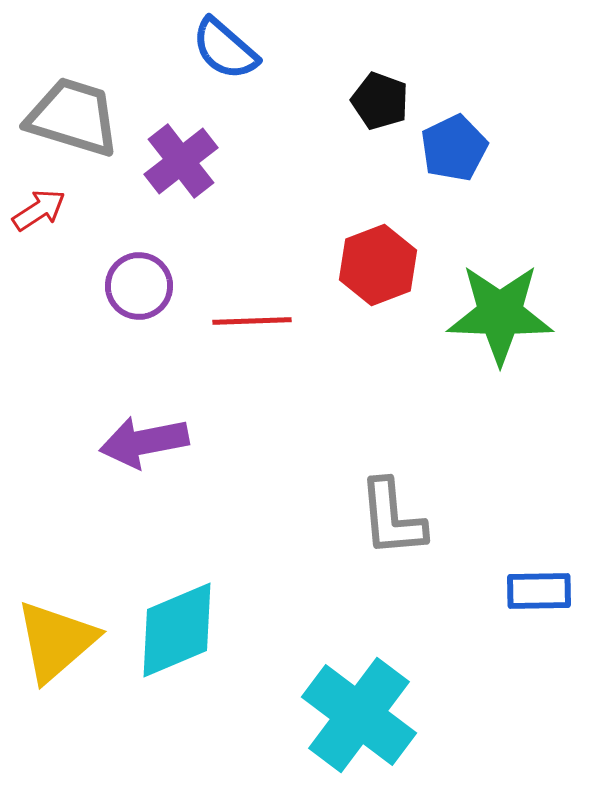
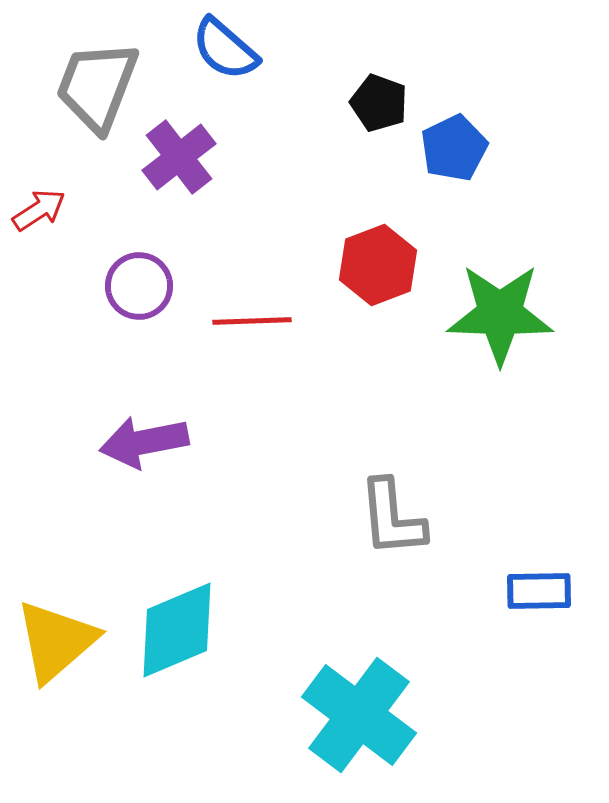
black pentagon: moved 1 px left, 2 px down
gray trapezoid: moved 24 px right, 31 px up; rotated 86 degrees counterclockwise
purple cross: moved 2 px left, 4 px up
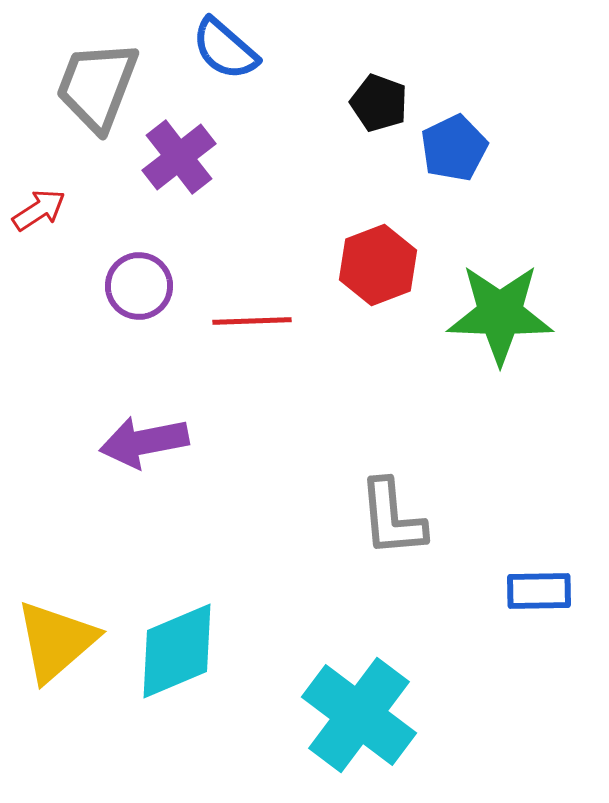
cyan diamond: moved 21 px down
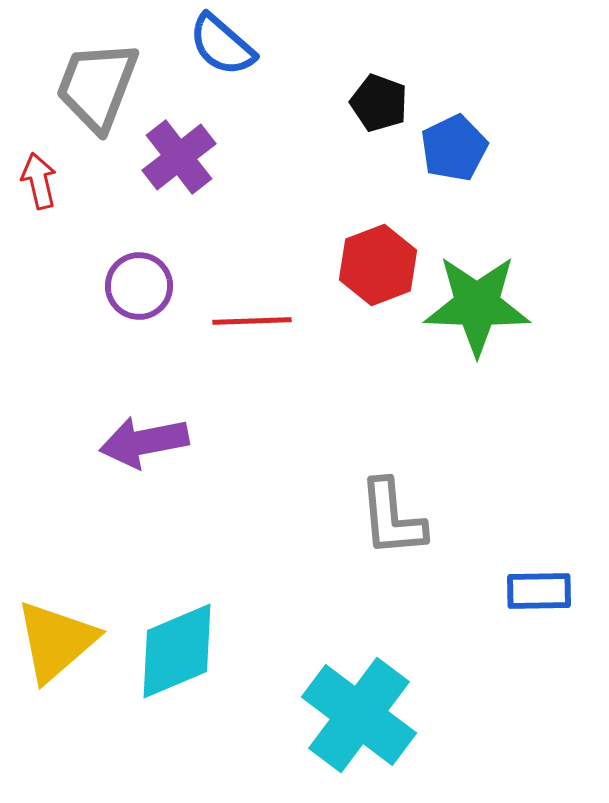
blue semicircle: moved 3 px left, 4 px up
red arrow: moved 29 px up; rotated 70 degrees counterclockwise
green star: moved 23 px left, 9 px up
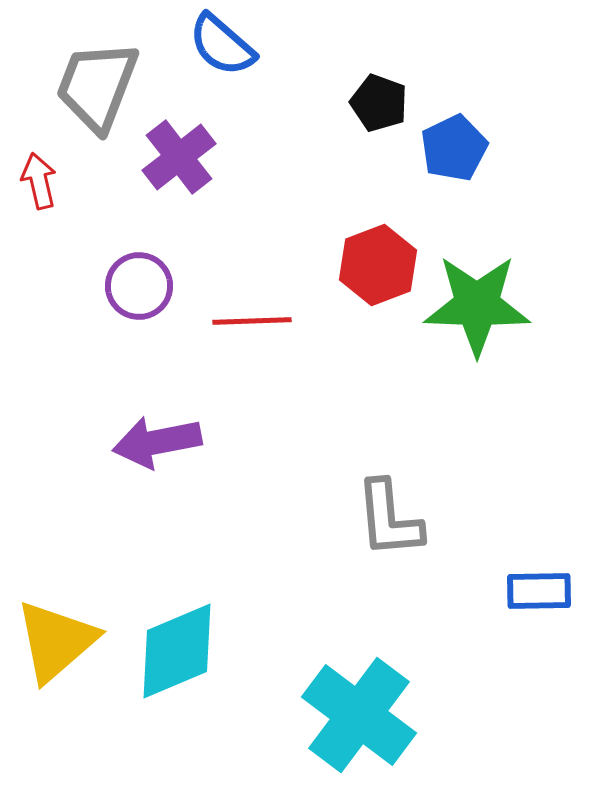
purple arrow: moved 13 px right
gray L-shape: moved 3 px left, 1 px down
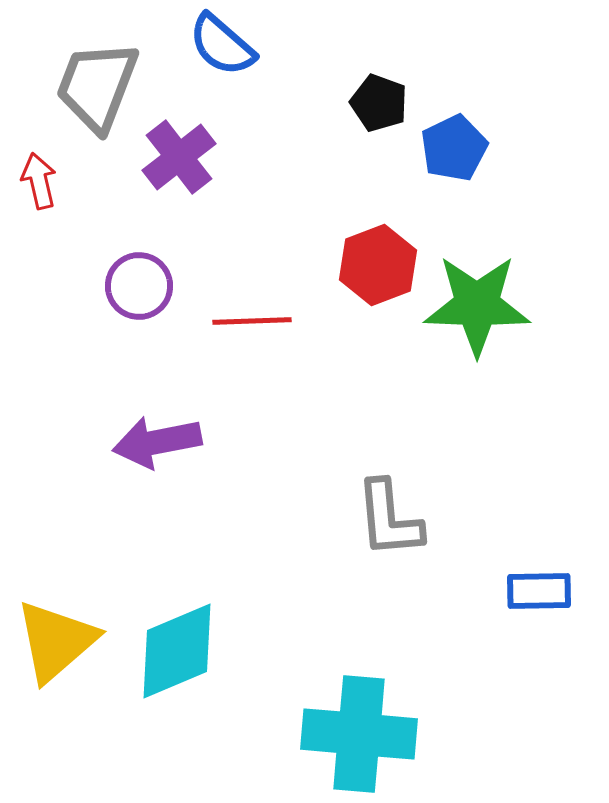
cyan cross: moved 19 px down; rotated 32 degrees counterclockwise
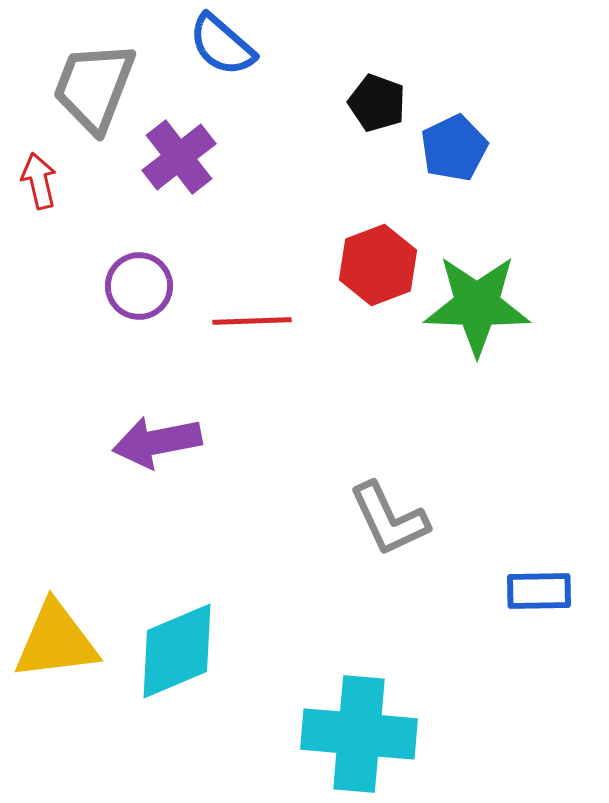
gray trapezoid: moved 3 px left, 1 px down
black pentagon: moved 2 px left
gray L-shape: rotated 20 degrees counterclockwise
yellow triangle: rotated 34 degrees clockwise
